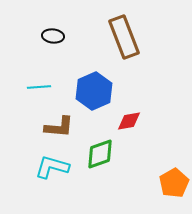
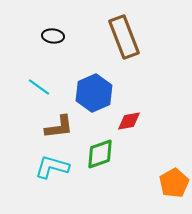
cyan line: rotated 40 degrees clockwise
blue hexagon: moved 2 px down
brown L-shape: rotated 12 degrees counterclockwise
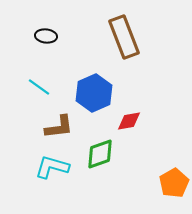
black ellipse: moved 7 px left
